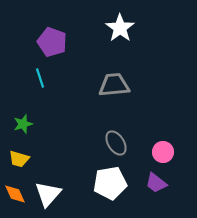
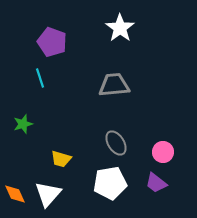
yellow trapezoid: moved 42 px right
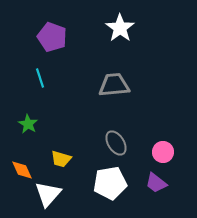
purple pentagon: moved 5 px up
green star: moved 5 px right; rotated 24 degrees counterclockwise
orange diamond: moved 7 px right, 24 px up
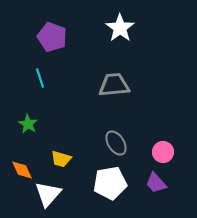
purple trapezoid: rotated 10 degrees clockwise
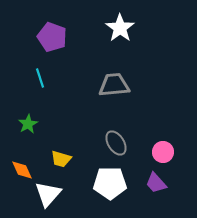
green star: rotated 12 degrees clockwise
white pentagon: rotated 8 degrees clockwise
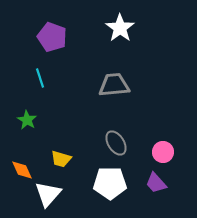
green star: moved 1 px left, 4 px up; rotated 12 degrees counterclockwise
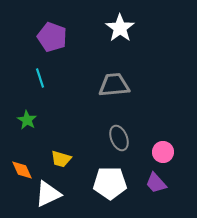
gray ellipse: moved 3 px right, 5 px up; rotated 10 degrees clockwise
white triangle: rotated 24 degrees clockwise
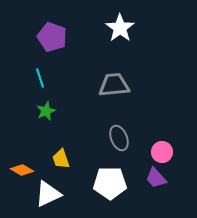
green star: moved 19 px right, 9 px up; rotated 18 degrees clockwise
pink circle: moved 1 px left
yellow trapezoid: rotated 55 degrees clockwise
orange diamond: rotated 35 degrees counterclockwise
purple trapezoid: moved 5 px up
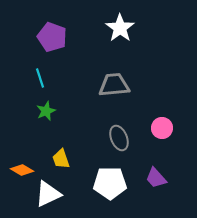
pink circle: moved 24 px up
